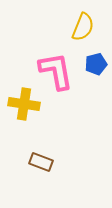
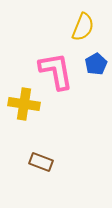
blue pentagon: rotated 15 degrees counterclockwise
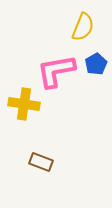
pink L-shape: rotated 90 degrees counterclockwise
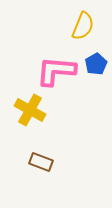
yellow semicircle: moved 1 px up
pink L-shape: rotated 15 degrees clockwise
yellow cross: moved 6 px right, 6 px down; rotated 20 degrees clockwise
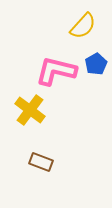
yellow semicircle: rotated 20 degrees clockwise
pink L-shape: rotated 9 degrees clockwise
yellow cross: rotated 8 degrees clockwise
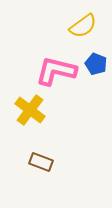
yellow semicircle: rotated 12 degrees clockwise
blue pentagon: rotated 20 degrees counterclockwise
